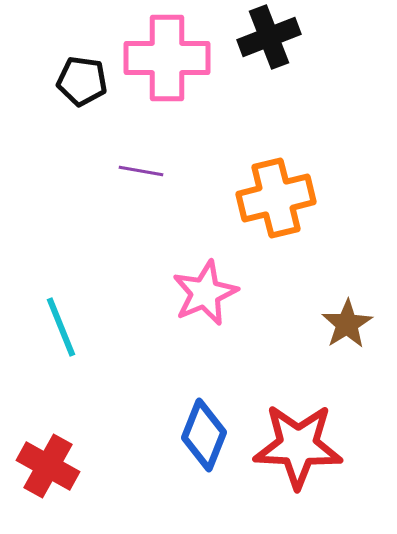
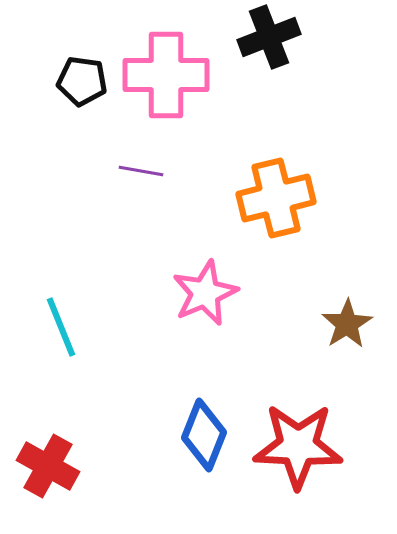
pink cross: moved 1 px left, 17 px down
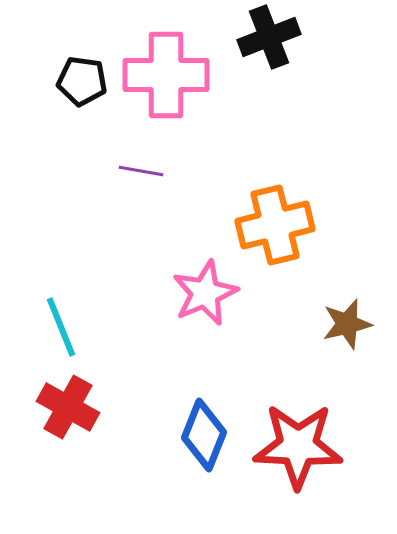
orange cross: moved 1 px left, 27 px down
brown star: rotated 18 degrees clockwise
red cross: moved 20 px right, 59 px up
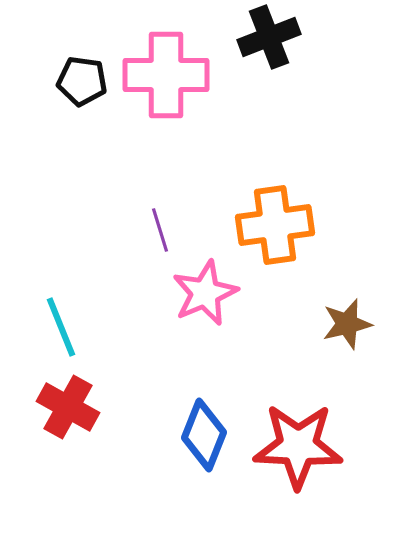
purple line: moved 19 px right, 59 px down; rotated 63 degrees clockwise
orange cross: rotated 6 degrees clockwise
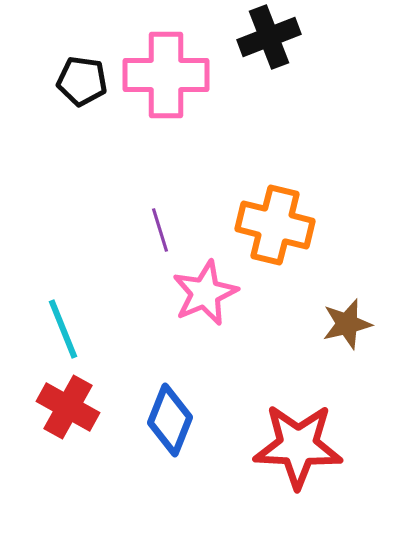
orange cross: rotated 22 degrees clockwise
cyan line: moved 2 px right, 2 px down
blue diamond: moved 34 px left, 15 px up
